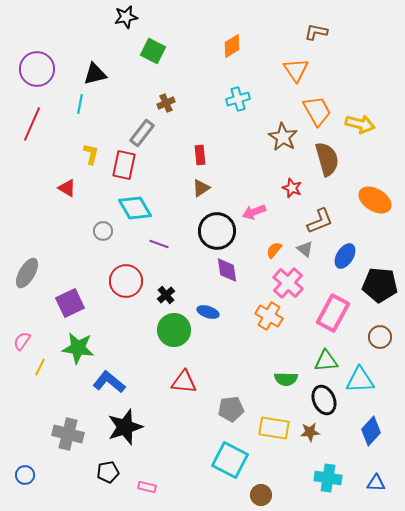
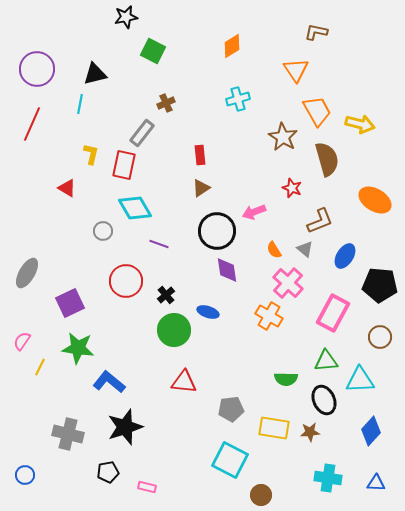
orange semicircle at (274, 250): rotated 72 degrees counterclockwise
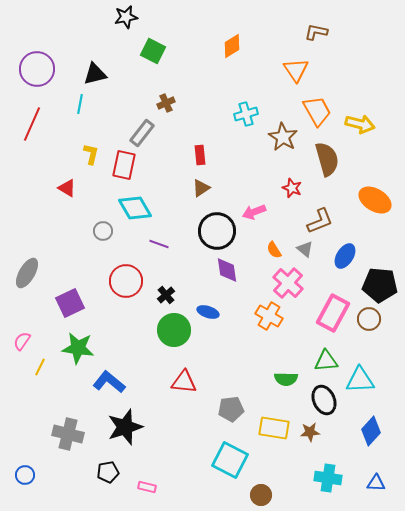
cyan cross at (238, 99): moved 8 px right, 15 px down
brown circle at (380, 337): moved 11 px left, 18 px up
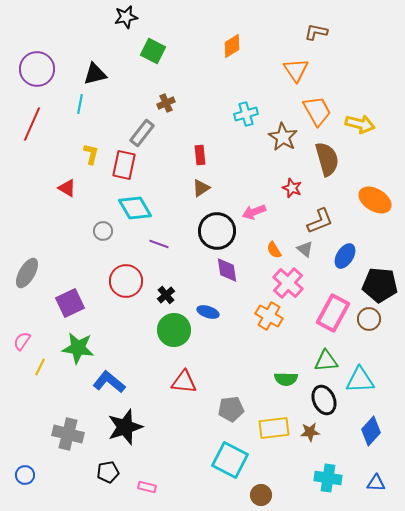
yellow rectangle at (274, 428): rotated 16 degrees counterclockwise
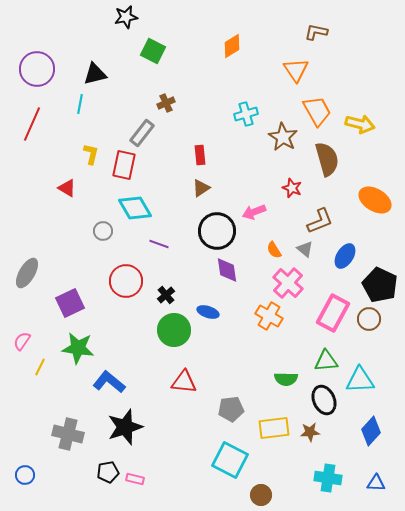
black pentagon at (380, 285): rotated 20 degrees clockwise
pink rectangle at (147, 487): moved 12 px left, 8 px up
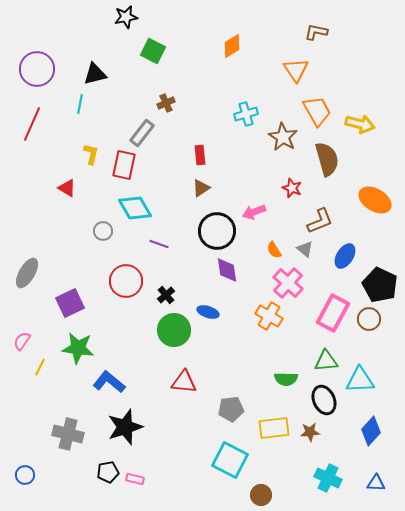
cyan cross at (328, 478): rotated 16 degrees clockwise
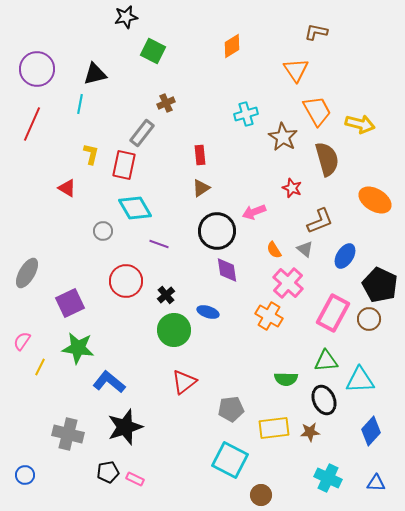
red triangle at (184, 382): rotated 44 degrees counterclockwise
pink rectangle at (135, 479): rotated 12 degrees clockwise
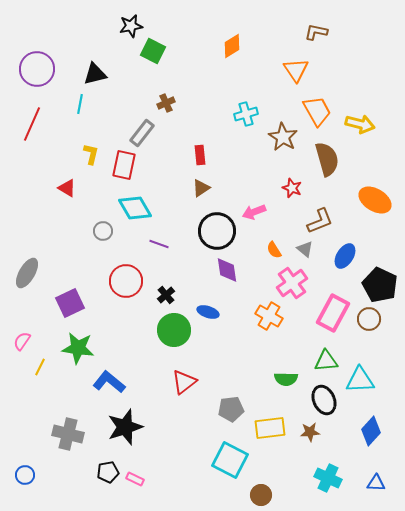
black star at (126, 17): moved 5 px right, 9 px down
pink cross at (288, 283): moved 4 px right; rotated 12 degrees clockwise
yellow rectangle at (274, 428): moved 4 px left
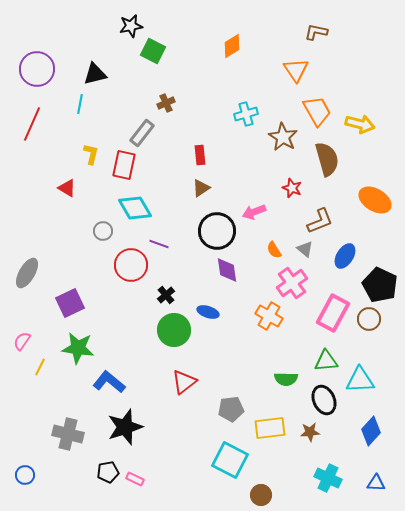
red circle at (126, 281): moved 5 px right, 16 px up
